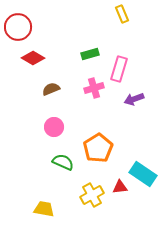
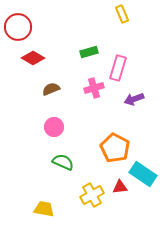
green rectangle: moved 1 px left, 2 px up
pink rectangle: moved 1 px left, 1 px up
orange pentagon: moved 17 px right; rotated 12 degrees counterclockwise
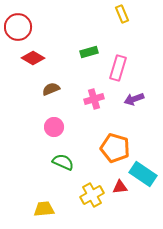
pink cross: moved 11 px down
orange pentagon: rotated 12 degrees counterclockwise
yellow trapezoid: rotated 15 degrees counterclockwise
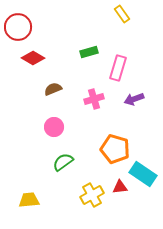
yellow rectangle: rotated 12 degrees counterclockwise
brown semicircle: moved 2 px right
orange pentagon: moved 1 px down
green semicircle: rotated 60 degrees counterclockwise
yellow trapezoid: moved 15 px left, 9 px up
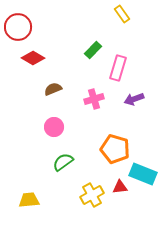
green rectangle: moved 4 px right, 2 px up; rotated 30 degrees counterclockwise
cyan rectangle: rotated 12 degrees counterclockwise
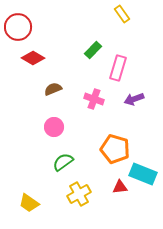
pink cross: rotated 36 degrees clockwise
yellow cross: moved 13 px left, 1 px up
yellow trapezoid: moved 3 px down; rotated 140 degrees counterclockwise
